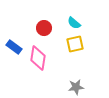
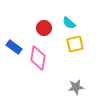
cyan semicircle: moved 5 px left
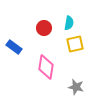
cyan semicircle: rotated 120 degrees counterclockwise
pink diamond: moved 8 px right, 9 px down
gray star: rotated 21 degrees clockwise
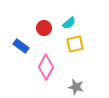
cyan semicircle: rotated 40 degrees clockwise
blue rectangle: moved 7 px right, 1 px up
pink diamond: rotated 20 degrees clockwise
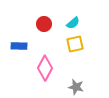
cyan semicircle: moved 4 px right
red circle: moved 4 px up
blue rectangle: moved 2 px left; rotated 35 degrees counterclockwise
pink diamond: moved 1 px left, 1 px down
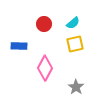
gray star: rotated 21 degrees clockwise
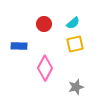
gray star: rotated 21 degrees clockwise
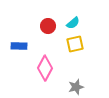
red circle: moved 4 px right, 2 px down
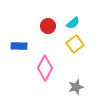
yellow square: rotated 24 degrees counterclockwise
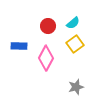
pink diamond: moved 1 px right, 10 px up
